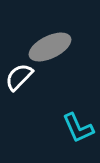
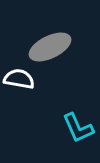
white semicircle: moved 2 px down; rotated 56 degrees clockwise
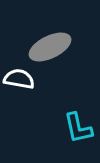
cyan L-shape: rotated 12 degrees clockwise
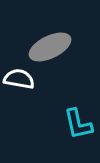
cyan L-shape: moved 4 px up
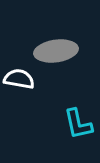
gray ellipse: moved 6 px right, 4 px down; rotated 18 degrees clockwise
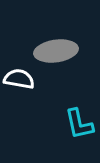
cyan L-shape: moved 1 px right
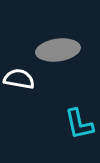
gray ellipse: moved 2 px right, 1 px up
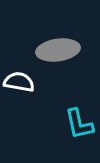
white semicircle: moved 3 px down
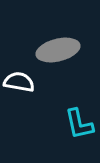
gray ellipse: rotated 6 degrees counterclockwise
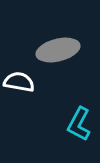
cyan L-shape: rotated 40 degrees clockwise
